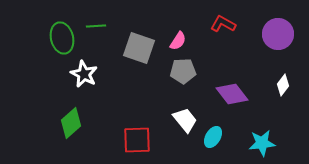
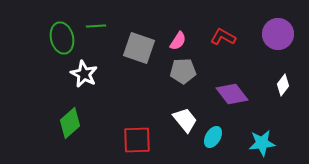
red L-shape: moved 13 px down
green diamond: moved 1 px left
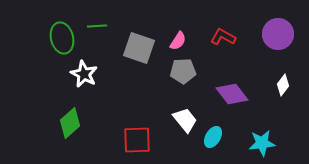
green line: moved 1 px right
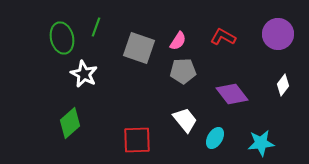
green line: moved 1 px left, 1 px down; rotated 66 degrees counterclockwise
cyan ellipse: moved 2 px right, 1 px down
cyan star: moved 1 px left
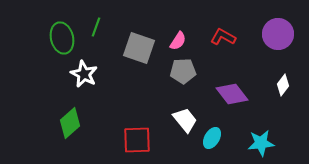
cyan ellipse: moved 3 px left
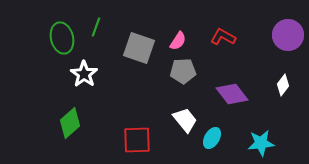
purple circle: moved 10 px right, 1 px down
white star: rotated 8 degrees clockwise
